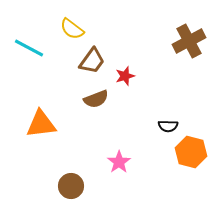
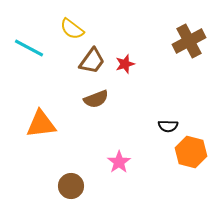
red star: moved 12 px up
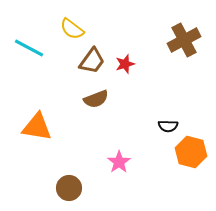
brown cross: moved 5 px left, 1 px up
orange triangle: moved 4 px left, 3 px down; rotated 16 degrees clockwise
brown circle: moved 2 px left, 2 px down
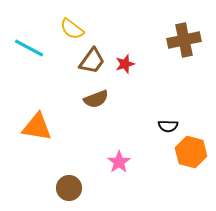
brown cross: rotated 16 degrees clockwise
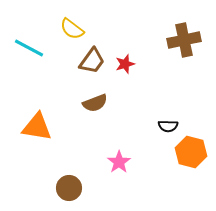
brown semicircle: moved 1 px left, 4 px down
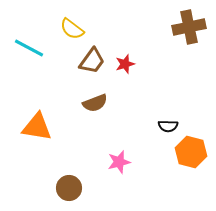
brown cross: moved 5 px right, 13 px up
pink star: rotated 20 degrees clockwise
